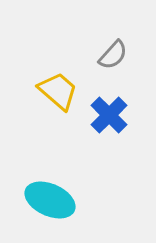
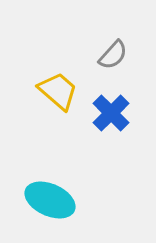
blue cross: moved 2 px right, 2 px up
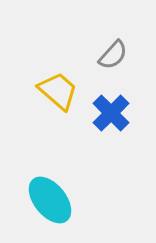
cyan ellipse: rotated 27 degrees clockwise
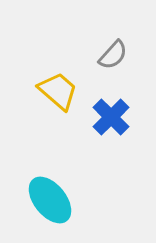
blue cross: moved 4 px down
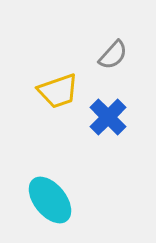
yellow trapezoid: rotated 120 degrees clockwise
blue cross: moved 3 px left
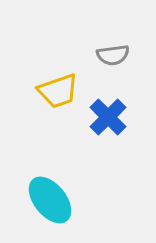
gray semicircle: rotated 40 degrees clockwise
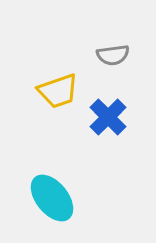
cyan ellipse: moved 2 px right, 2 px up
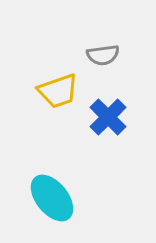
gray semicircle: moved 10 px left
